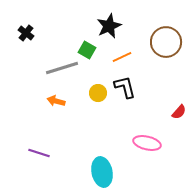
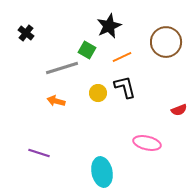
red semicircle: moved 2 px up; rotated 28 degrees clockwise
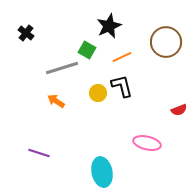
black L-shape: moved 3 px left, 1 px up
orange arrow: rotated 18 degrees clockwise
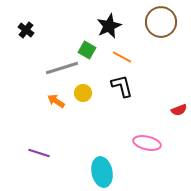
black cross: moved 3 px up
brown circle: moved 5 px left, 20 px up
orange line: rotated 54 degrees clockwise
yellow circle: moved 15 px left
